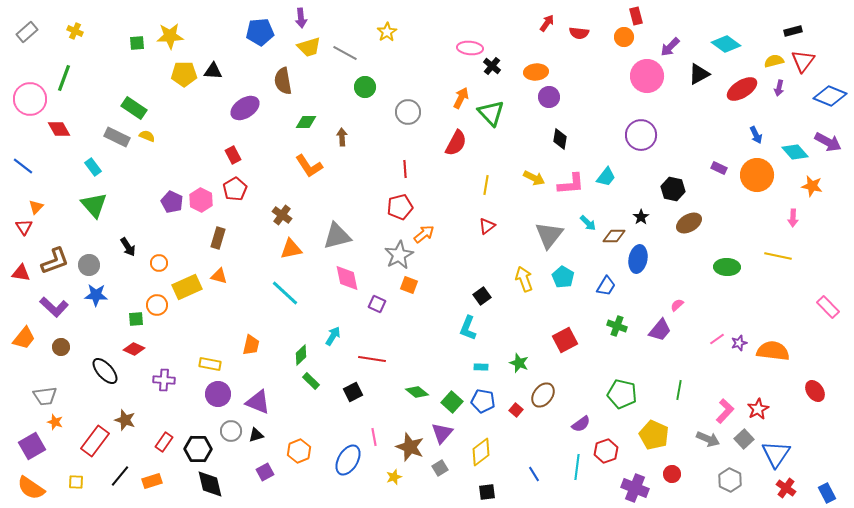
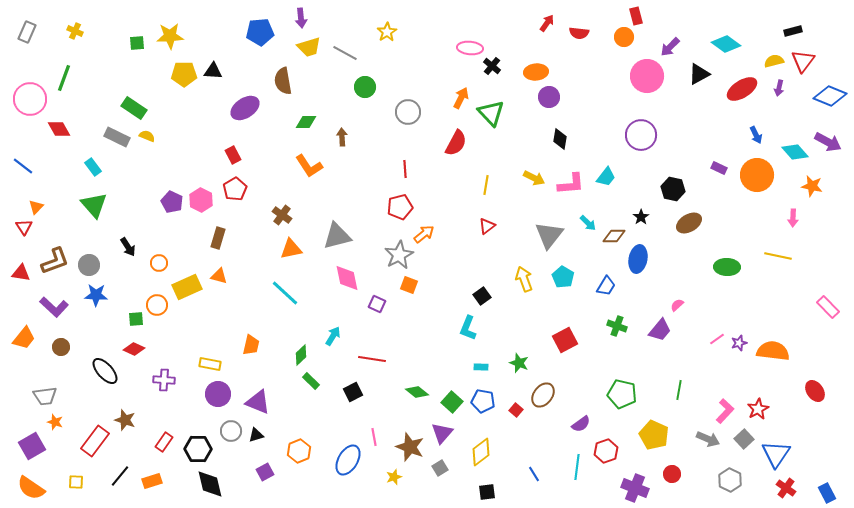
gray rectangle at (27, 32): rotated 25 degrees counterclockwise
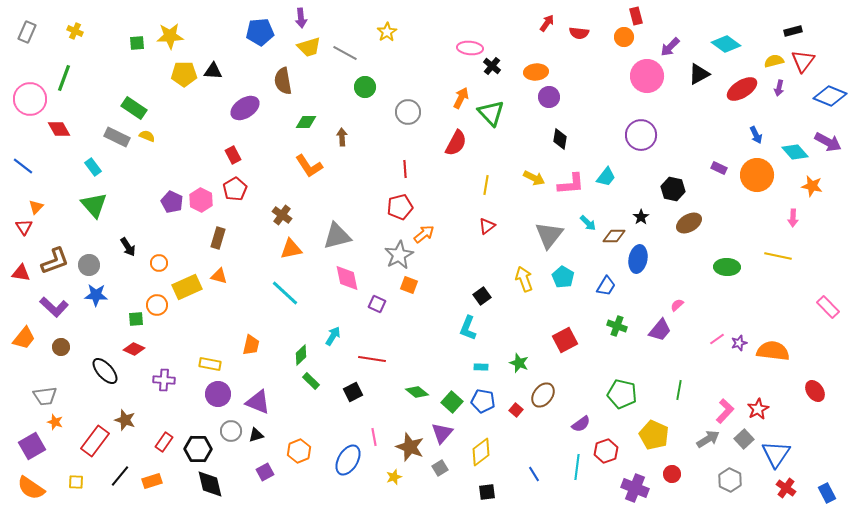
gray arrow at (708, 439): rotated 55 degrees counterclockwise
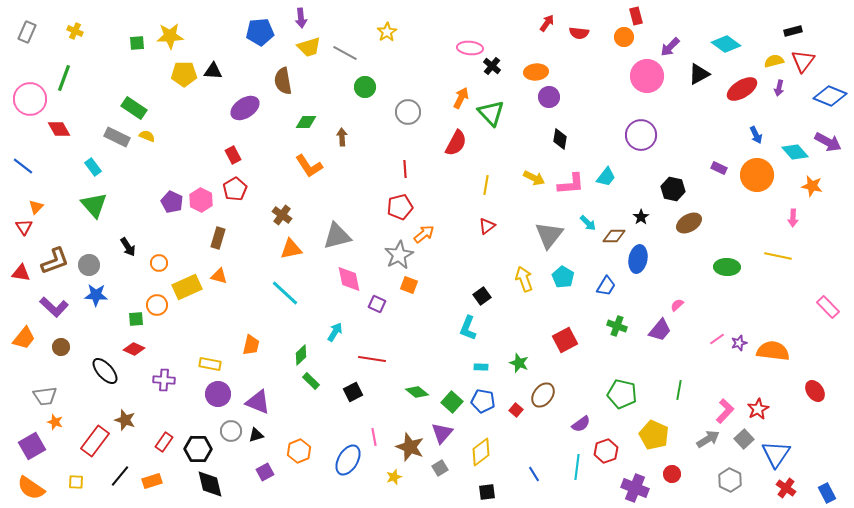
pink diamond at (347, 278): moved 2 px right, 1 px down
cyan arrow at (333, 336): moved 2 px right, 4 px up
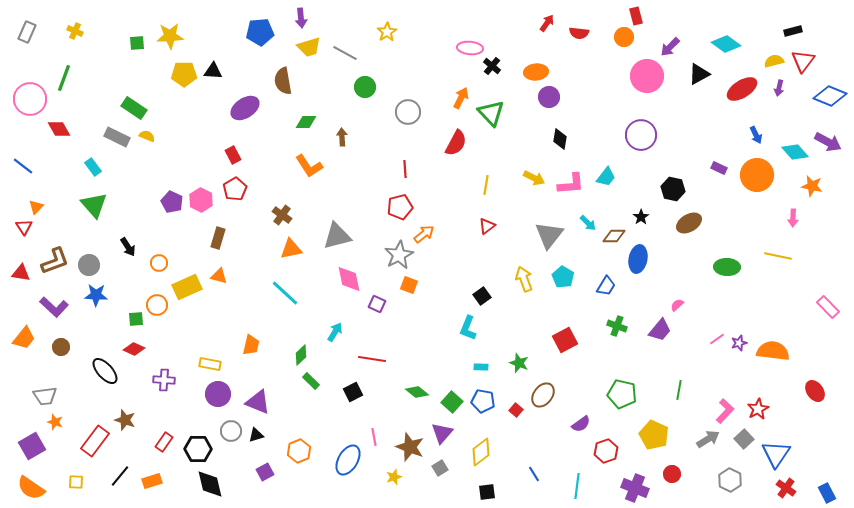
cyan line at (577, 467): moved 19 px down
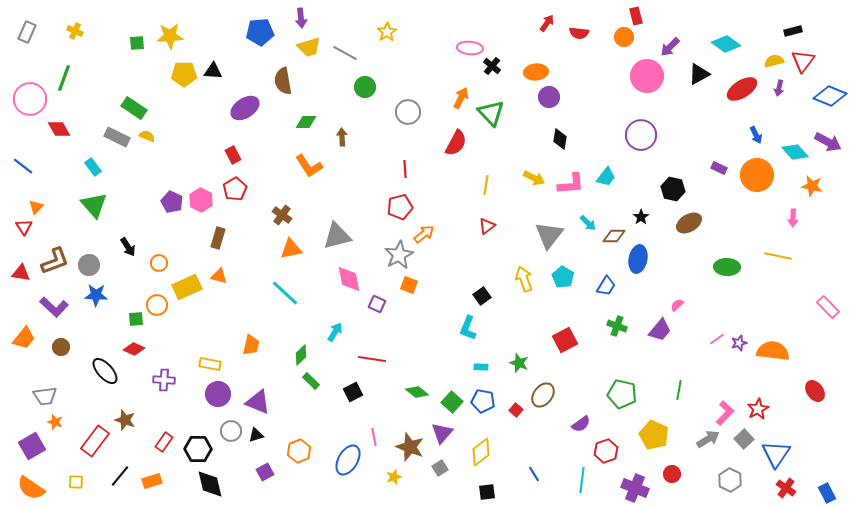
pink L-shape at (725, 411): moved 2 px down
cyan line at (577, 486): moved 5 px right, 6 px up
